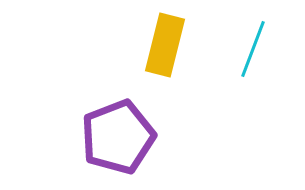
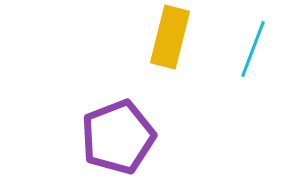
yellow rectangle: moved 5 px right, 8 px up
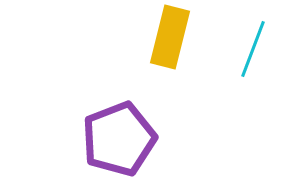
purple pentagon: moved 1 px right, 2 px down
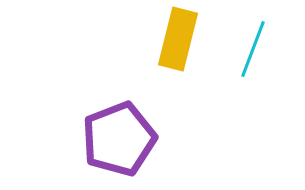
yellow rectangle: moved 8 px right, 2 px down
